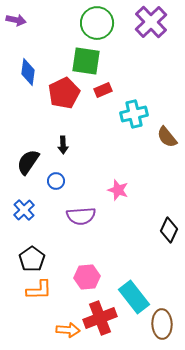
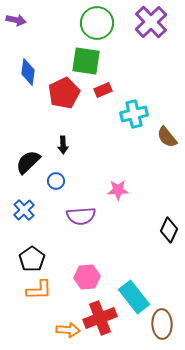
black semicircle: rotated 12 degrees clockwise
pink star: rotated 20 degrees counterclockwise
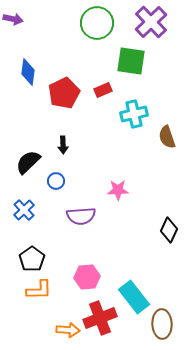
purple arrow: moved 3 px left, 1 px up
green square: moved 45 px right
brown semicircle: rotated 20 degrees clockwise
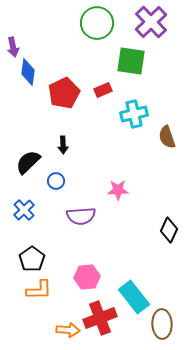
purple arrow: moved 28 px down; rotated 66 degrees clockwise
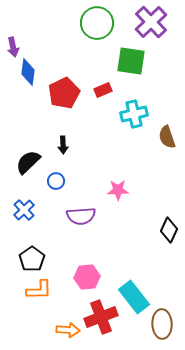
red cross: moved 1 px right, 1 px up
